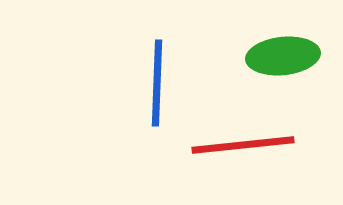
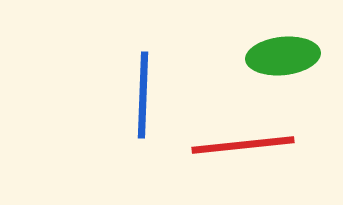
blue line: moved 14 px left, 12 px down
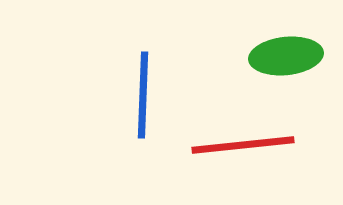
green ellipse: moved 3 px right
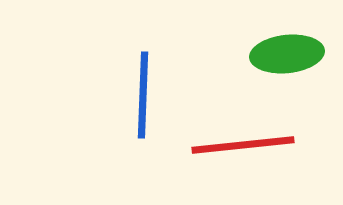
green ellipse: moved 1 px right, 2 px up
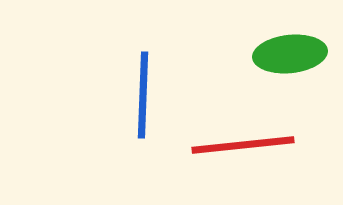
green ellipse: moved 3 px right
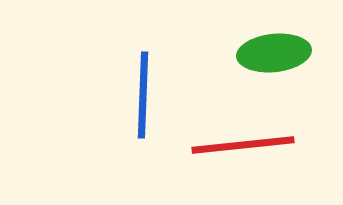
green ellipse: moved 16 px left, 1 px up
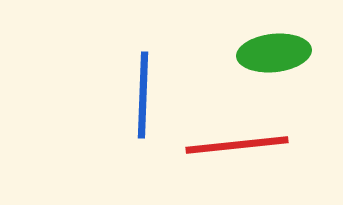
red line: moved 6 px left
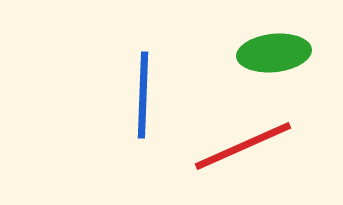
red line: moved 6 px right, 1 px down; rotated 18 degrees counterclockwise
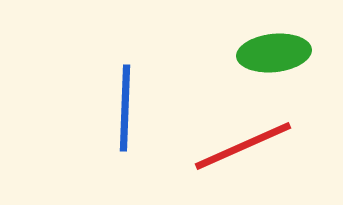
blue line: moved 18 px left, 13 px down
